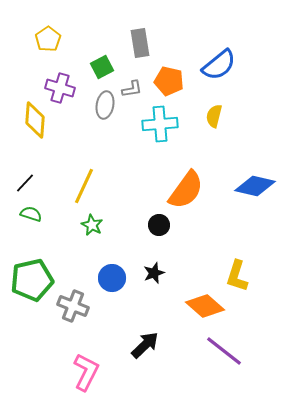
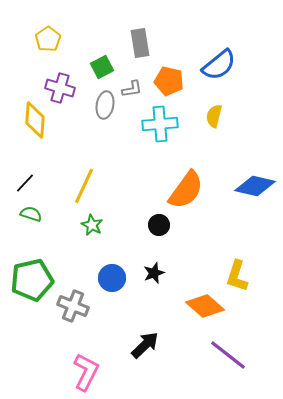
purple line: moved 4 px right, 4 px down
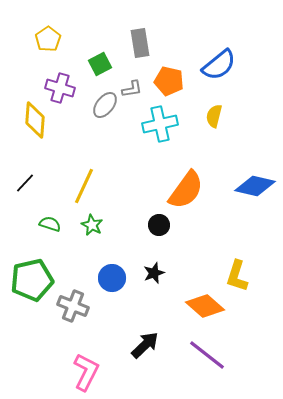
green square: moved 2 px left, 3 px up
gray ellipse: rotated 28 degrees clockwise
cyan cross: rotated 8 degrees counterclockwise
green semicircle: moved 19 px right, 10 px down
purple line: moved 21 px left
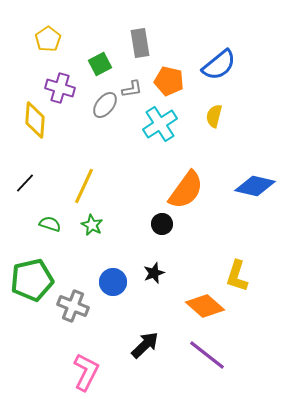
cyan cross: rotated 20 degrees counterclockwise
black circle: moved 3 px right, 1 px up
blue circle: moved 1 px right, 4 px down
